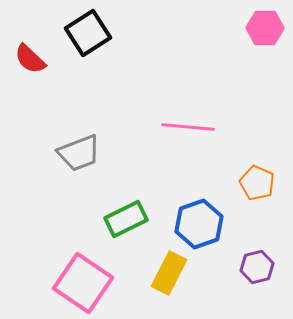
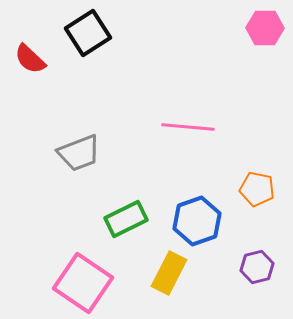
orange pentagon: moved 6 px down; rotated 12 degrees counterclockwise
blue hexagon: moved 2 px left, 3 px up
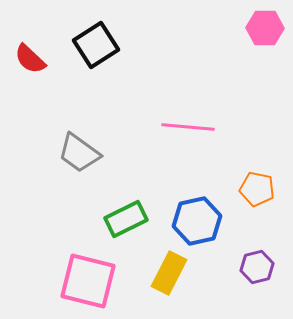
black square: moved 8 px right, 12 px down
gray trapezoid: rotated 57 degrees clockwise
blue hexagon: rotated 6 degrees clockwise
pink square: moved 5 px right, 2 px up; rotated 20 degrees counterclockwise
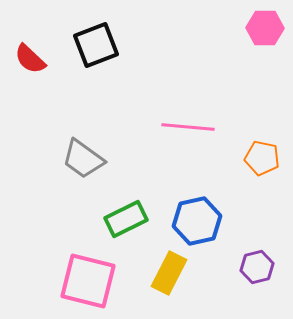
black square: rotated 12 degrees clockwise
gray trapezoid: moved 4 px right, 6 px down
orange pentagon: moved 5 px right, 31 px up
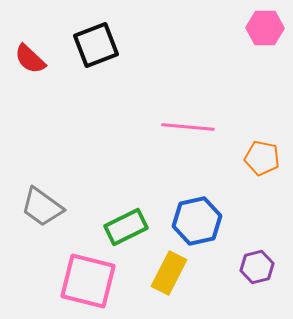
gray trapezoid: moved 41 px left, 48 px down
green rectangle: moved 8 px down
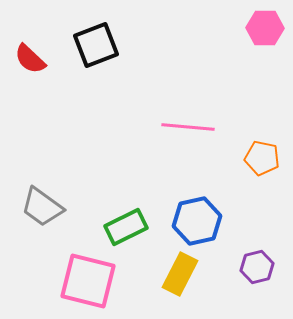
yellow rectangle: moved 11 px right, 1 px down
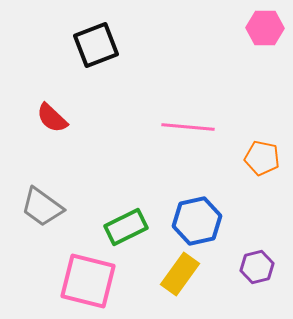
red semicircle: moved 22 px right, 59 px down
yellow rectangle: rotated 9 degrees clockwise
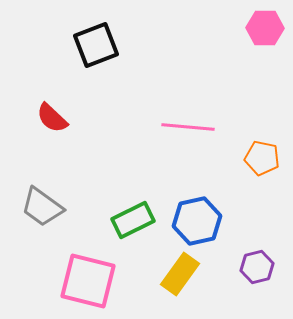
green rectangle: moved 7 px right, 7 px up
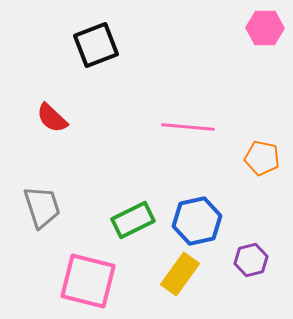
gray trapezoid: rotated 144 degrees counterclockwise
purple hexagon: moved 6 px left, 7 px up
